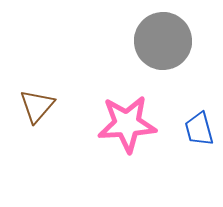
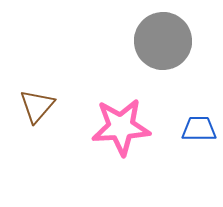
pink star: moved 6 px left, 3 px down
blue trapezoid: rotated 105 degrees clockwise
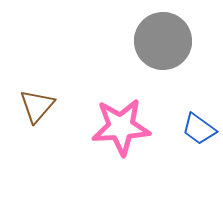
blue trapezoid: rotated 144 degrees counterclockwise
